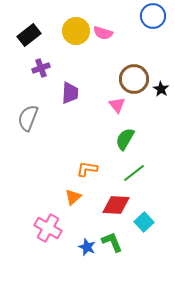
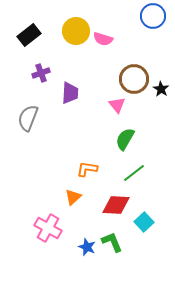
pink semicircle: moved 6 px down
purple cross: moved 5 px down
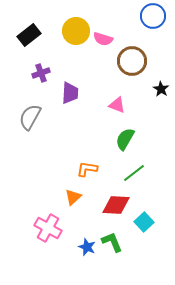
brown circle: moved 2 px left, 18 px up
pink triangle: rotated 30 degrees counterclockwise
gray semicircle: moved 2 px right, 1 px up; rotated 8 degrees clockwise
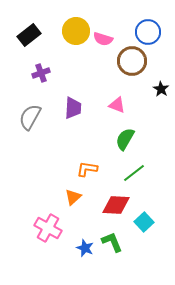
blue circle: moved 5 px left, 16 px down
purple trapezoid: moved 3 px right, 15 px down
blue star: moved 2 px left, 1 px down
